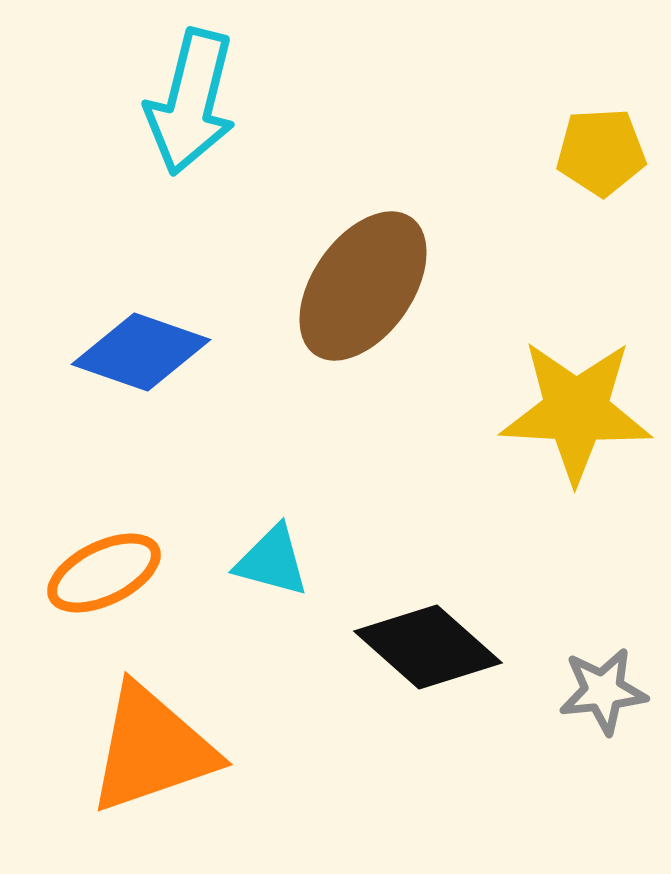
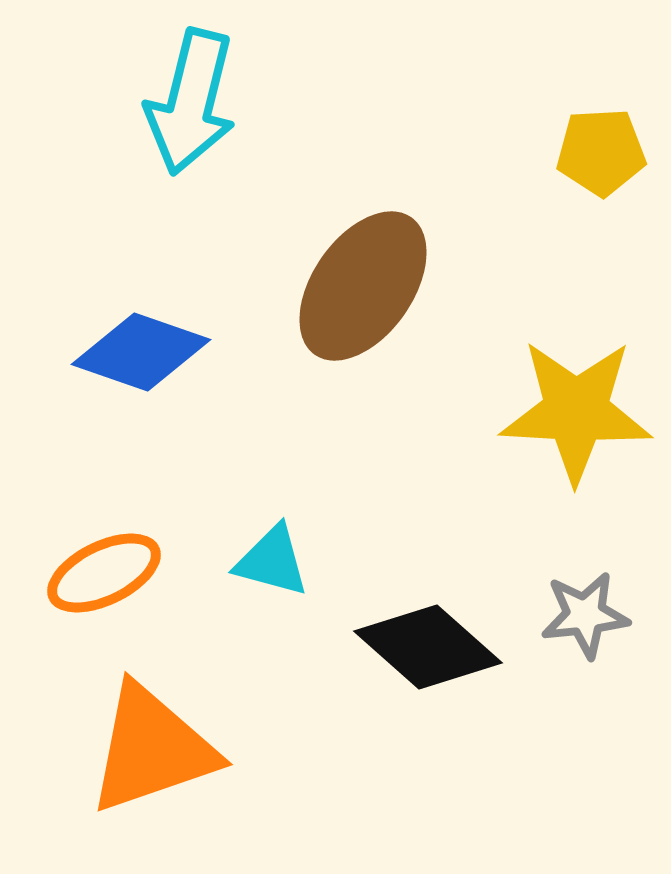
gray star: moved 18 px left, 76 px up
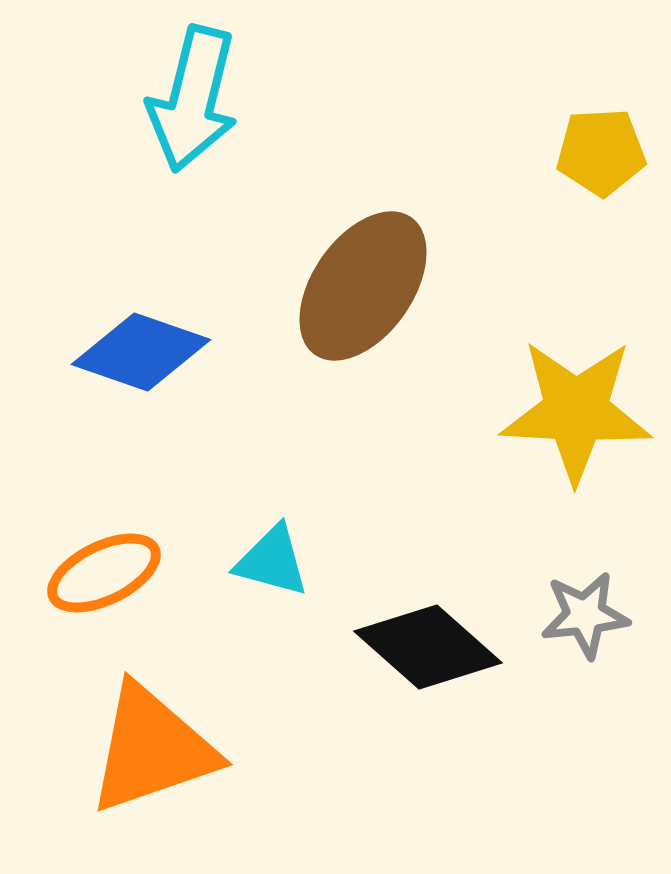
cyan arrow: moved 2 px right, 3 px up
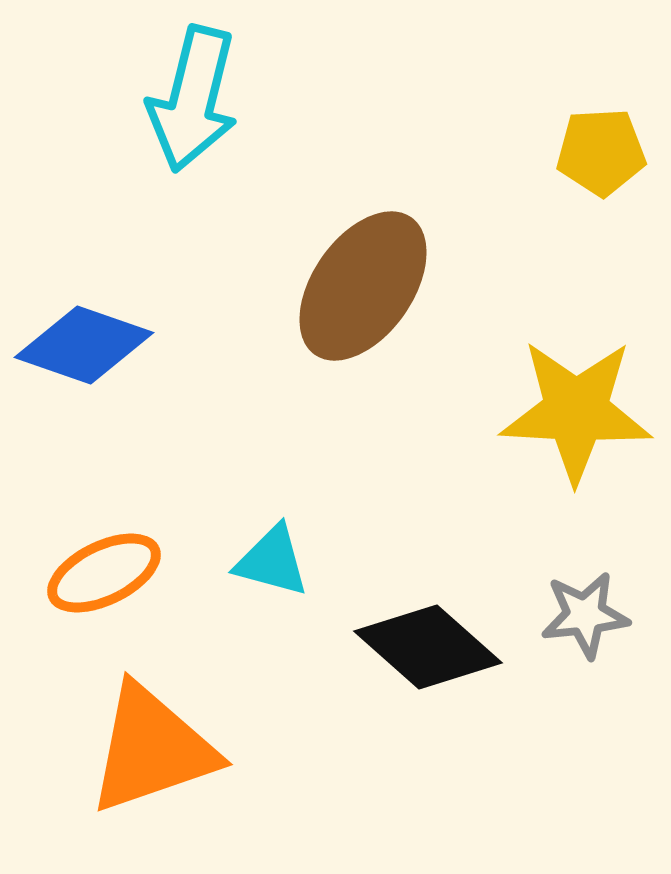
blue diamond: moved 57 px left, 7 px up
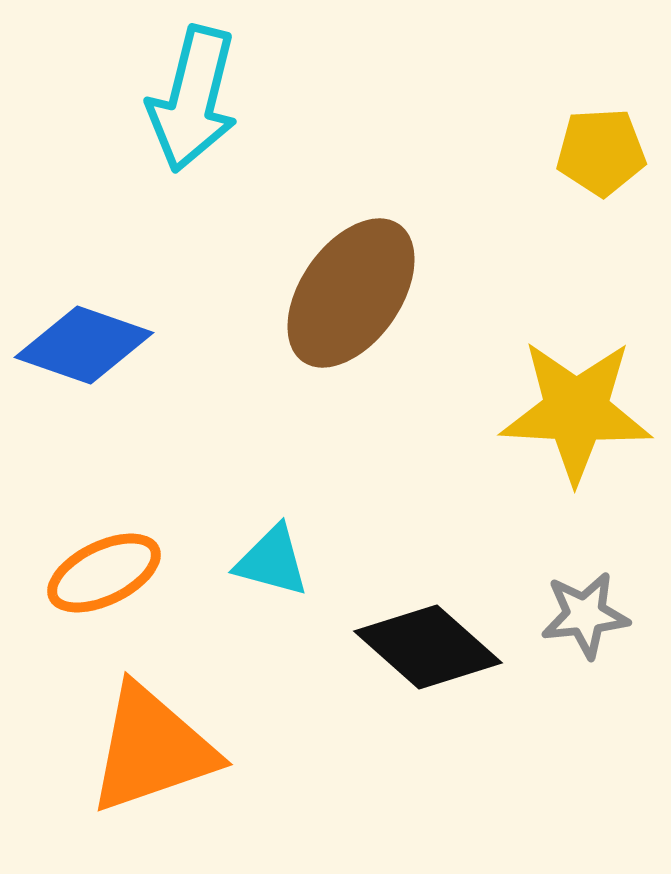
brown ellipse: moved 12 px left, 7 px down
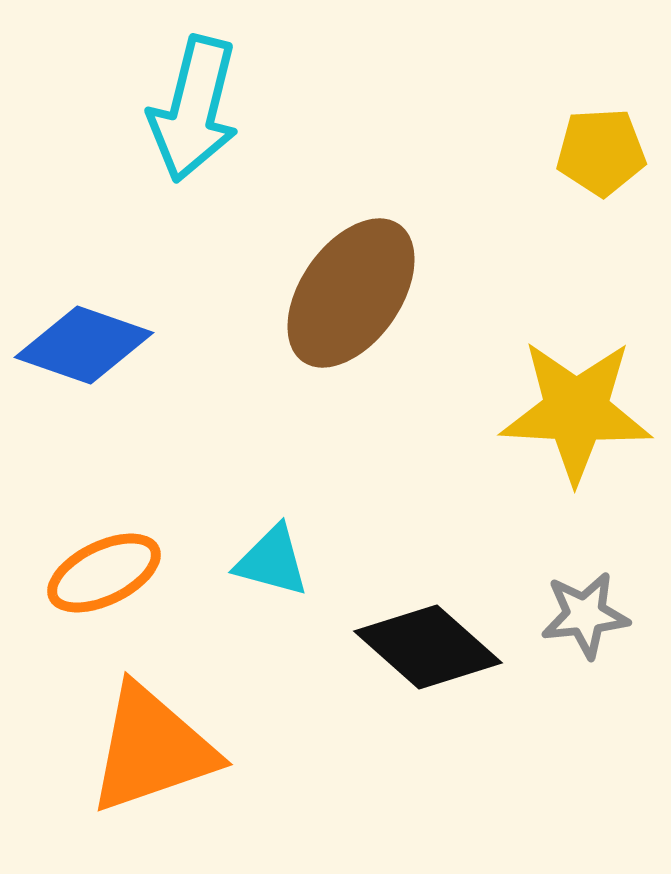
cyan arrow: moved 1 px right, 10 px down
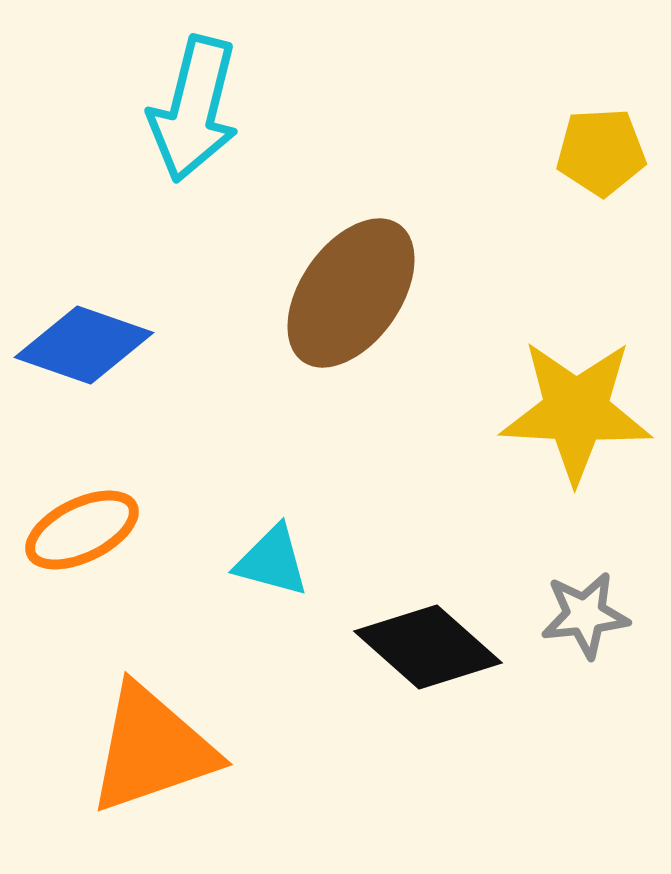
orange ellipse: moved 22 px left, 43 px up
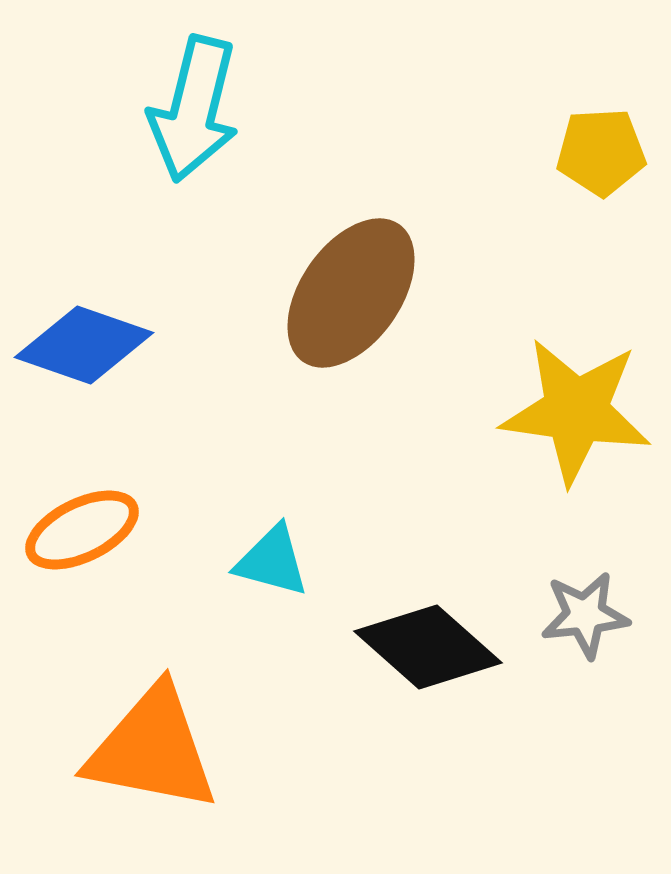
yellow star: rotated 5 degrees clockwise
orange triangle: rotated 30 degrees clockwise
